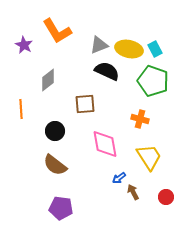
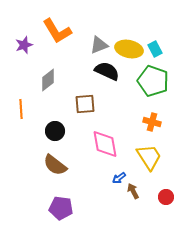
purple star: rotated 24 degrees clockwise
orange cross: moved 12 px right, 3 px down
brown arrow: moved 1 px up
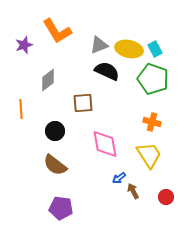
green pentagon: moved 2 px up
brown square: moved 2 px left, 1 px up
yellow trapezoid: moved 2 px up
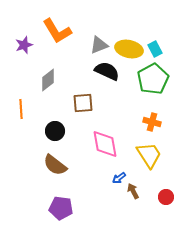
green pentagon: rotated 24 degrees clockwise
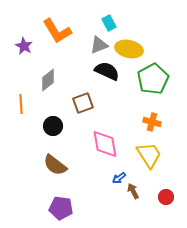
purple star: moved 1 px down; rotated 24 degrees counterclockwise
cyan rectangle: moved 46 px left, 26 px up
brown square: rotated 15 degrees counterclockwise
orange line: moved 5 px up
black circle: moved 2 px left, 5 px up
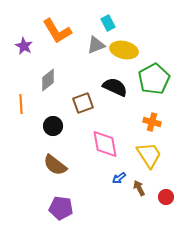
cyan rectangle: moved 1 px left
gray triangle: moved 3 px left
yellow ellipse: moved 5 px left, 1 px down
black semicircle: moved 8 px right, 16 px down
green pentagon: moved 1 px right
brown arrow: moved 6 px right, 3 px up
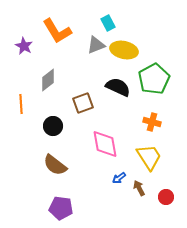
black semicircle: moved 3 px right
yellow trapezoid: moved 2 px down
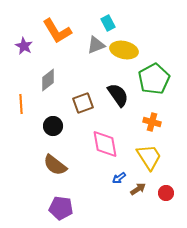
black semicircle: moved 8 px down; rotated 30 degrees clockwise
brown arrow: moved 1 px left, 1 px down; rotated 84 degrees clockwise
red circle: moved 4 px up
